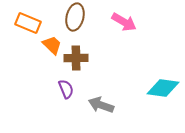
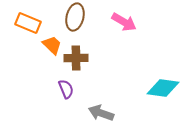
gray arrow: moved 8 px down
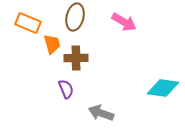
orange trapezoid: moved 1 px up; rotated 30 degrees clockwise
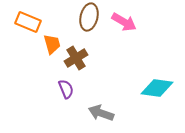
brown ellipse: moved 14 px right
orange rectangle: moved 1 px up
brown cross: rotated 30 degrees counterclockwise
cyan diamond: moved 6 px left
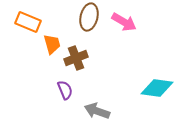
brown cross: rotated 10 degrees clockwise
purple semicircle: moved 1 px left, 1 px down
gray arrow: moved 4 px left, 2 px up
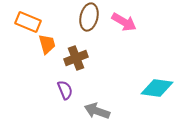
orange trapezoid: moved 5 px left
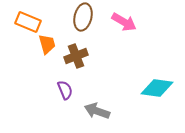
brown ellipse: moved 6 px left
brown cross: moved 2 px up
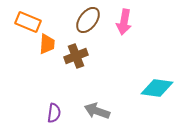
brown ellipse: moved 5 px right, 3 px down; rotated 24 degrees clockwise
pink arrow: rotated 70 degrees clockwise
orange trapezoid: rotated 20 degrees clockwise
purple semicircle: moved 11 px left, 23 px down; rotated 30 degrees clockwise
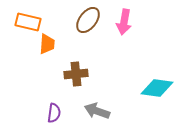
orange rectangle: rotated 10 degrees counterclockwise
brown cross: moved 18 px down; rotated 15 degrees clockwise
